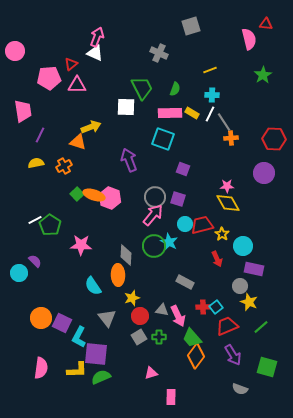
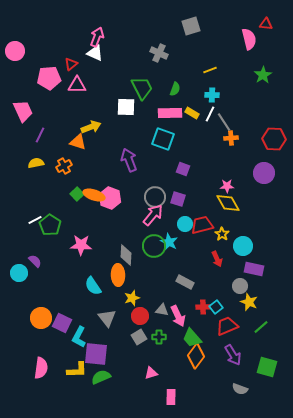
pink trapezoid at (23, 111): rotated 15 degrees counterclockwise
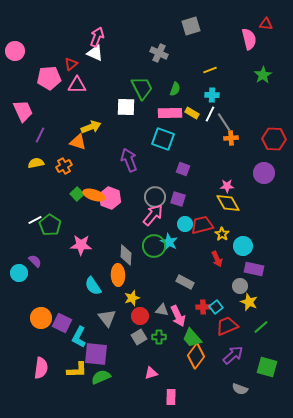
purple arrow at (233, 355): rotated 100 degrees counterclockwise
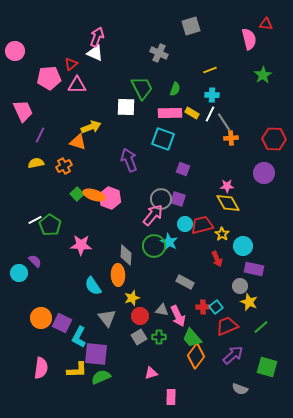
gray circle at (155, 197): moved 6 px right, 2 px down
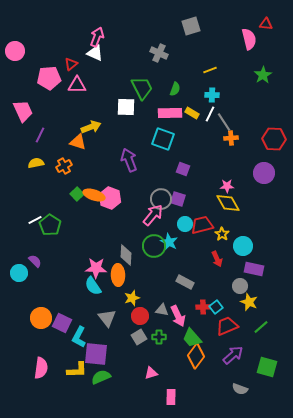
pink star at (81, 245): moved 15 px right, 23 px down
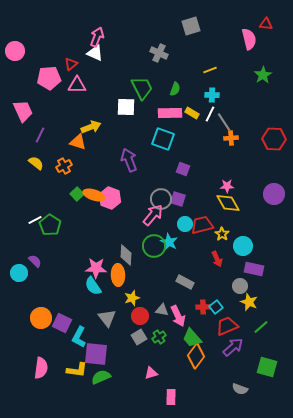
yellow semicircle at (36, 163): rotated 49 degrees clockwise
purple circle at (264, 173): moved 10 px right, 21 px down
green cross at (159, 337): rotated 32 degrees counterclockwise
purple arrow at (233, 355): moved 8 px up
yellow L-shape at (77, 370): rotated 10 degrees clockwise
